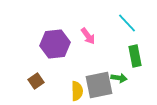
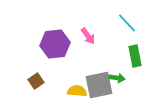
green arrow: moved 2 px left
yellow semicircle: rotated 84 degrees counterclockwise
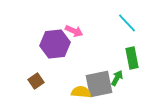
pink arrow: moved 14 px left, 5 px up; rotated 30 degrees counterclockwise
green rectangle: moved 3 px left, 2 px down
green arrow: rotated 70 degrees counterclockwise
gray square: moved 1 px up
yellow semicircle: moved 4 px right, 1 px down
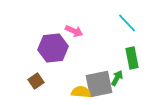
purple hexagon: moved 2 px left, 4 px down
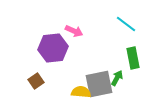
cyan line: moved 1 px left, 1 px down; rotated 10 degrees counterclockwise
green rectangle: moved 1 px right
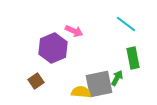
purple hexagon: rotated 16 degrees counterclockwise
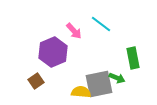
cyan line: moved 25 px left
pink arrow: rotated 24 degrees clockwise
purple hexagon: moved 4 px down
green arrow: rotated 84 degrees clockwise
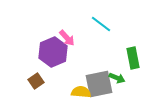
pink arrow: moved 7 px left, 7 px down
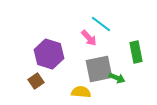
pink arrow: moved 22 px right
purple hexagon: moved 4 px left, 2 px down; rotated 20 degrees counterclockwise
green rectangle: moved 3 px right, 6 px up
gray square: moved 15 px up
